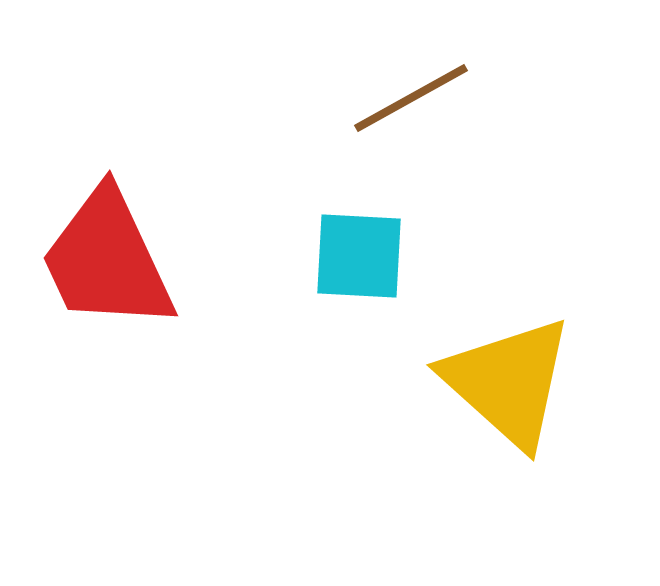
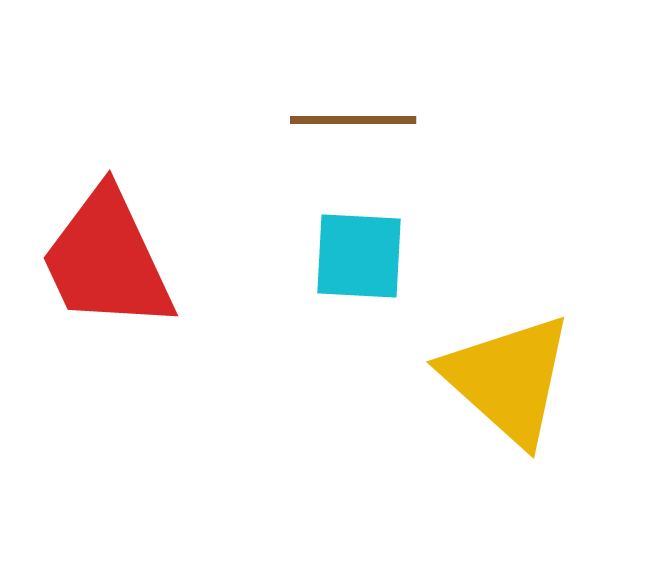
brown line: moved 58 px left, 22 px down; rotated 29 degrees clockwise
yellow triangle: moved 3 px up
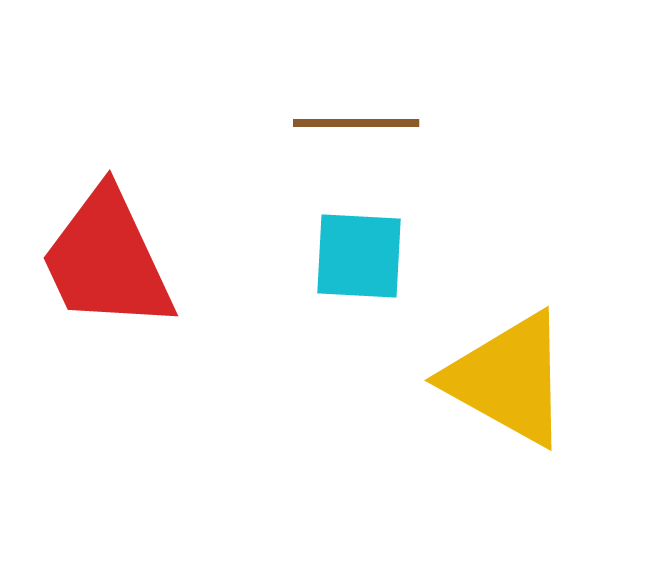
brown line: moved 3 px right, 3 px down
yellow triangle: rotated 13 degrees counterclockwise
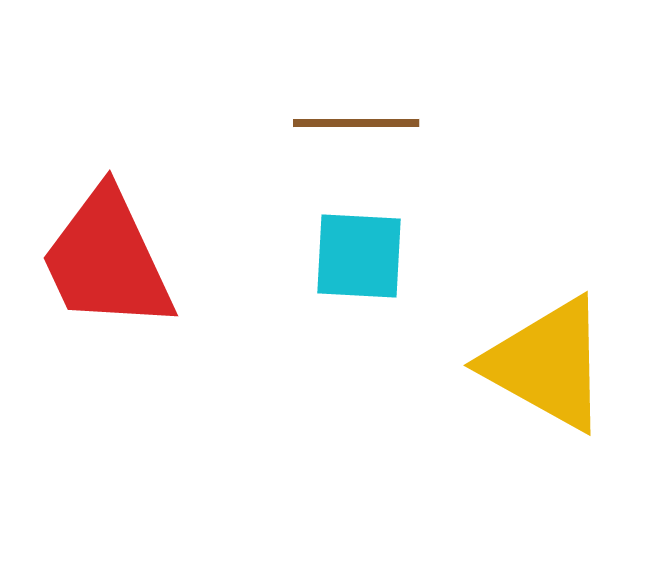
yellow triangle: moved 39 px right, 15 px up
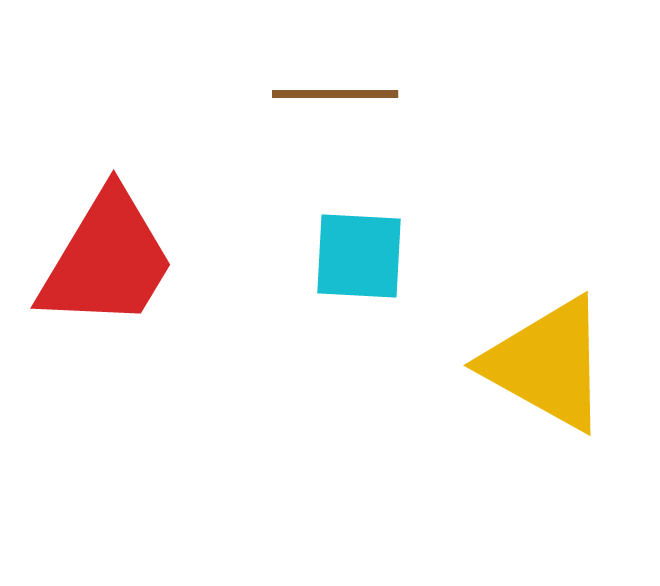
brown line: moved 21 px left, 29 px up
red trapezoid: rotated 124 degrees counterclockwise
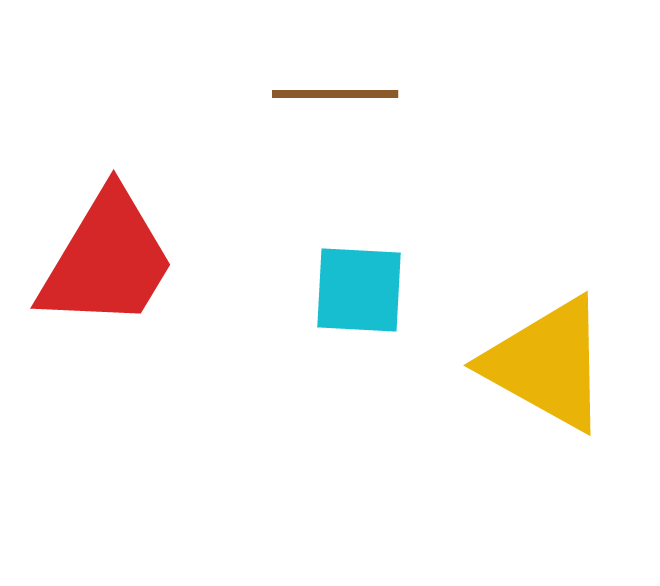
cyan square: moved 34 px down
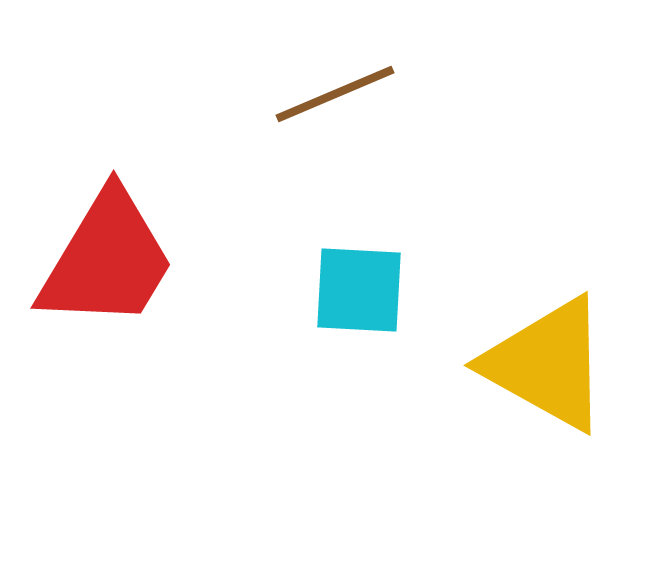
brown line: rotated 23 degrees counterclockwise
